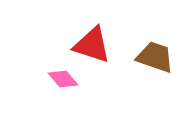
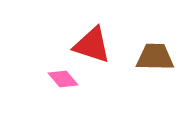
brown trapezoid: rotated 18 degrees counterclockwise
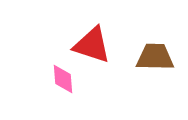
pink diamond: rotated 36 degrees clockwise
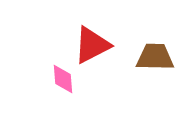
red triangle: rotated 45 degrees counterclockwise
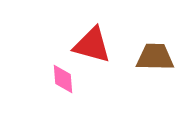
red triangle: rotated 42 degrees clockwise
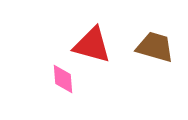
brown trapezoid: moved 10 px up; rotated 15 degrees clockwise
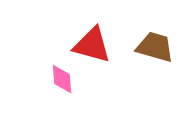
pink diamond: moved 1 px left
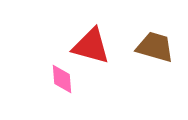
red triangle: moved 1 px left, 1 px down
